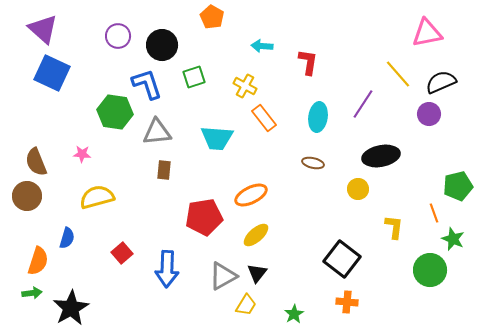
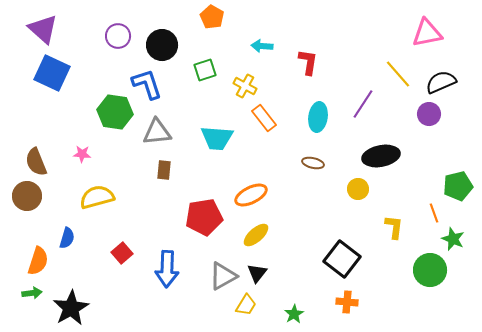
green square at (194, 77): moved 11 px right, 7 px up
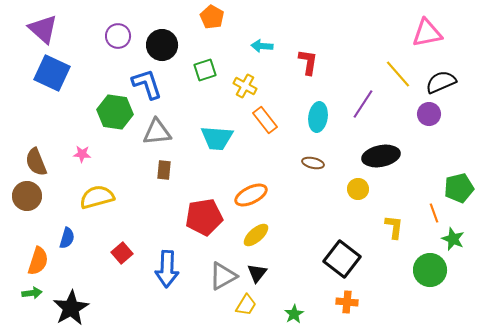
orange rectangle at (264, 118): moved 1 px right, 2 px down
green pentagon at (458, 186): moved 1 px right, 2 px down
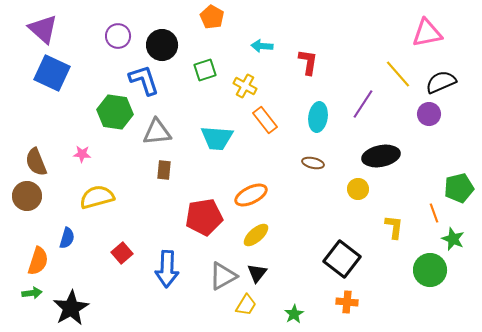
blue L-shape at (147, 84): moved 3 px left, 4 px up
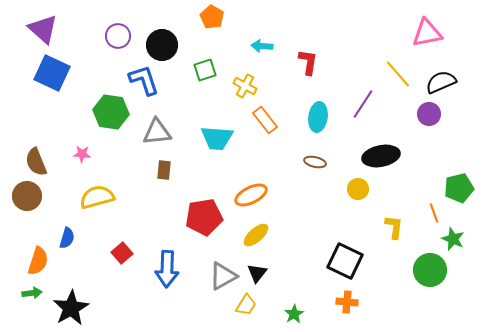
green hexagon at (115, 112): moved 4 px left
brown ellipse at (313, 163): moved 2 px right, 1 px up
black square at (342, 259): moved 3 px right, 2 px down; rotated 12 degrees counterclockwise
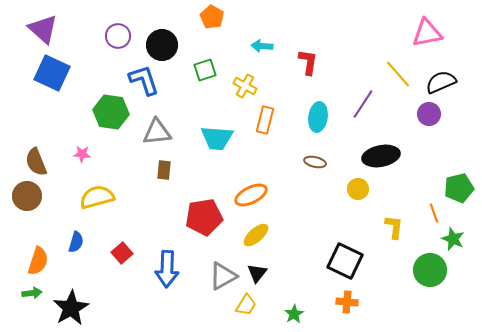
orange rectangle at (265, 120): rotated 52 degrees clockwise
blue semicircle at (67, 238): moved 9 px right, 4 px down
